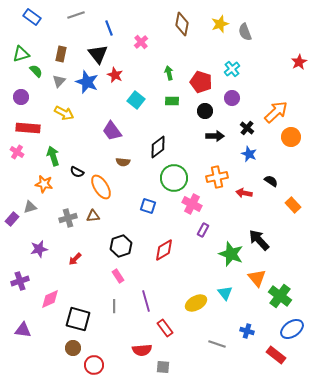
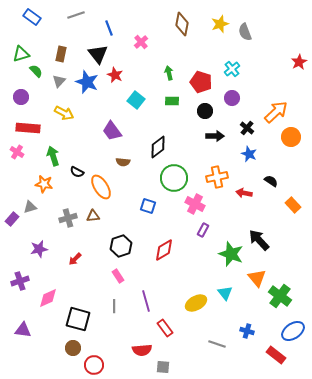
pink cross at (192, 204): moved 3 px right
pink diamond at (50, 299): moved 2 px left, 1 px up
blue ellipse at (292, 329): moved 1 px right, 2 px down
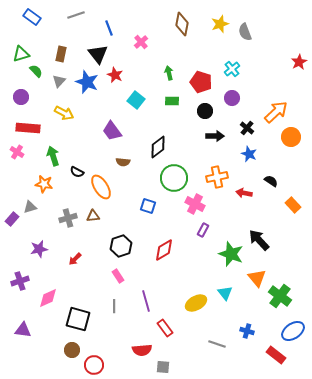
brown circle at (73, 348): moved 1 px left, 2 px down
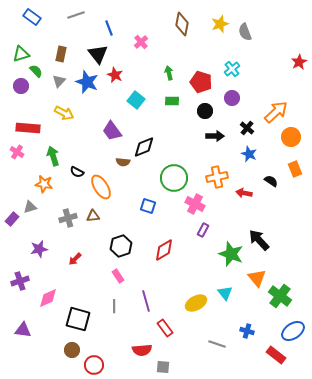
purple circle at (21, 97): moved 11 px up
black diamond at (158, 147): moved 14 px left; rotated 15 degrees clockwise
orange rectangle at (293, 205): moved 2 px right, 36 px up; rotated 21 degrees clockwise
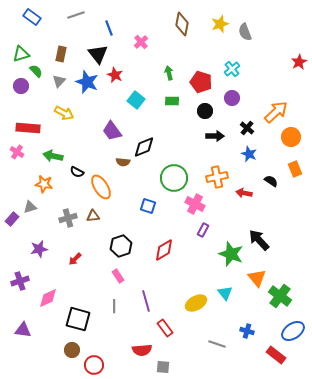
green arrow at (53, 156): rotated 60 degrees counterclockwise
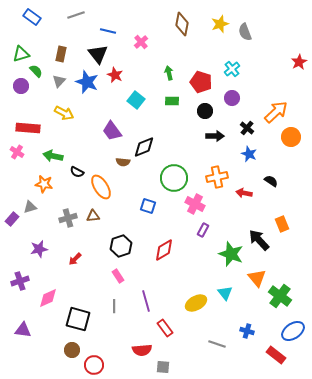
blue line at (109, 28): moved 1 px left, 3 px down; rotated 56 degrees counterclockwise
orange rectangle at (295, 169): moved 13 px left, 55 px down
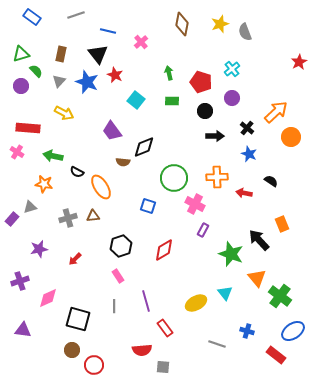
orange cross at (217, 177): rotated 10 degrees clockwise
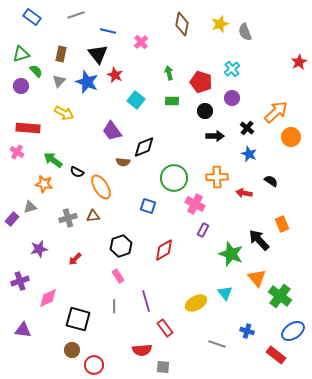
green arrow at (53, 156): moved 4 px down; rotated 24 degrees clockwise
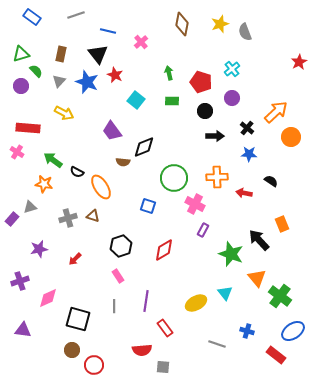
blue star at (249, 154): rotated 21 degrees counterclockwise
brown triangle at (93, 216): rotated 24 degrees clockwise
purple line at (146, 301): rotated 25 degrees clockwise
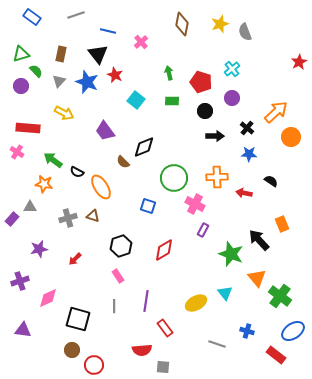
purple trapezoid at (112, 131): moved 7 px left
brown semicircle at (123, 162): rotated 40 degrees clockwise
gray triangle at (30, 207): rotated 16 degrees clockwise
